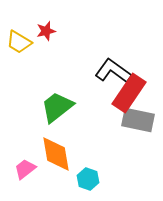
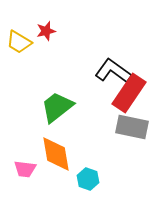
gray rectangle: moved 6 px left, 7 px down
pink trapezoid: rotated 135 degrees counterclockwise
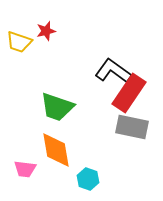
yellow trapezoid: rotated 12 degrees counterclockwise
green trapezoid: rotated 123 degrees counterclockwise
orange diamond: moved 4 px up
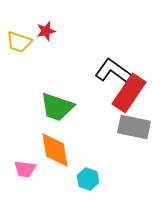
gray rectangle: moved 2 px right
orange diamond: moved 1 px left
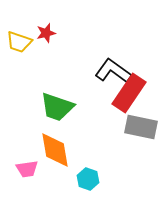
red star: moved 2 px down
gray rectangle: moved 7 px right
pink trapezoid: moved 2 px right; rotated 15 degrees counterclockwise
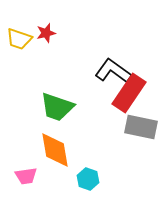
yellow trapezoid: moved 3 px up
pink trapezoid: moved 1 px left, 7 px down
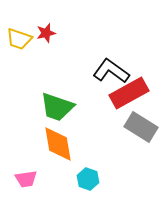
black L-shape: moved 2 px left
red rectangle: rotated 27 degrees clockwise
gray rectangle: rotated 20 degrees clockwise
orange diamond: moved 3 px right, 6 px up
pink trapezoid: moved 3 px down
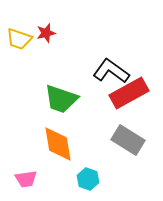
green trapezoid: moved 4 px right, 8 px up
gray rectangle: moved 13 px left, 13 px down
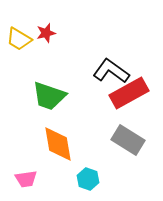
yellow trapezoid: rotated 12 degrees clockwise
green trapezoid: moved 12 px left, 3 px up
